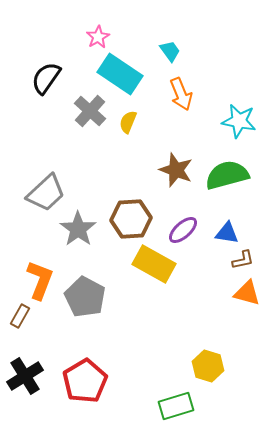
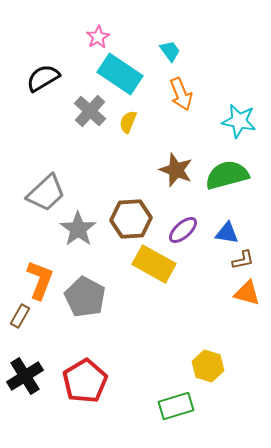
black semicircle: moved 3 px left; rotated 24 degrees clockwise
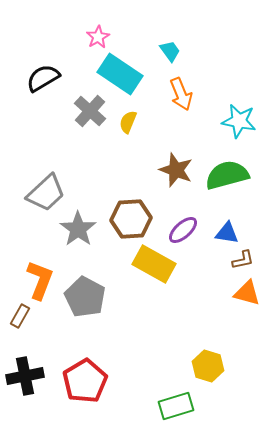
black cross: rotated 21 degrees clockwise
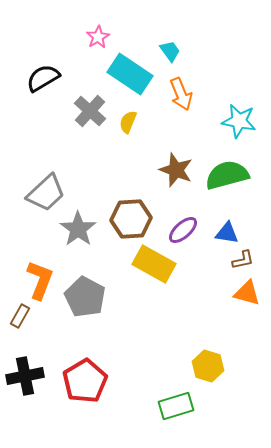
cyan rectangle: moved 10 px right
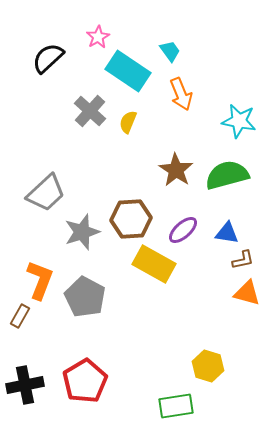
cyan rectangle: moved 2 px left, 3 px up
black semicircle: moved 5 px right, 20 px up; rotated 12 degrees counterclockwise
brown star: rotated 12 degrees clockwise
gray star: moved 4 px right, 3 px down; rotated 18 degrees clockwise
black cross: moved 9 px down
green rectangle: rotated 8 degrees clockwise
